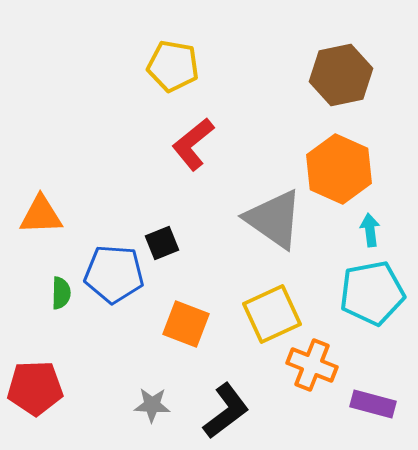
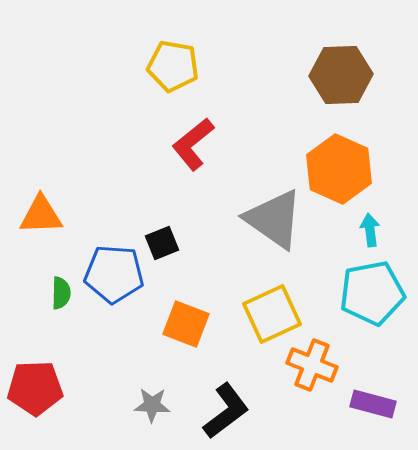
brown hexagon: rotated 10 degrees clockwise
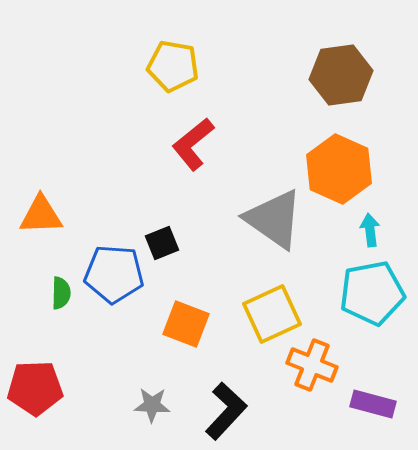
brown hexagon: rotated 6 degrees counterclockwise
black L-shape: rotated 10 degrees counterclockwise
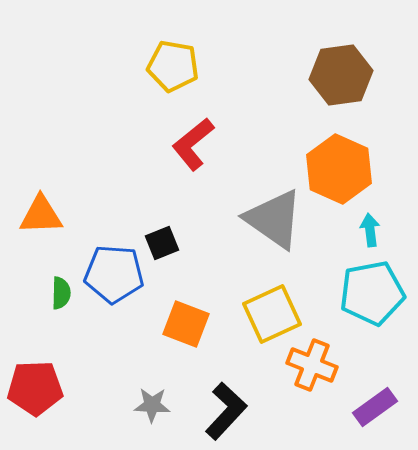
purple rectangle: moved 2 px right, 3 px down; rotated 51 degrees counterclockwise
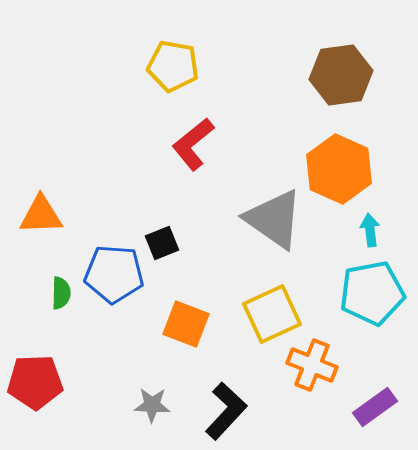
red pentagon: moved 6 px up
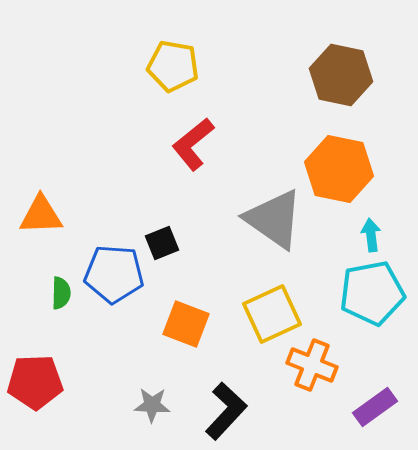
brown hexagon: rotated 20 degrees clockwise
orange hexagon: rotated 12 degrees counterclockwise
cyan arrow: moved 1 px right, 5 px down
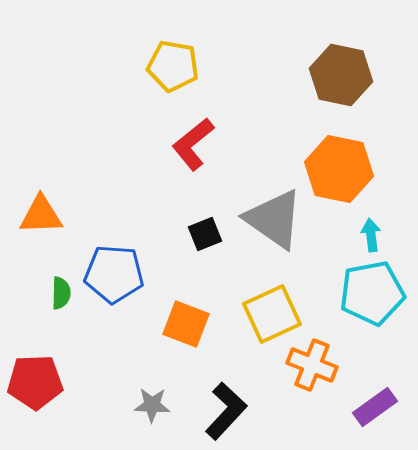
black square: moved 43 px right, 9 px up
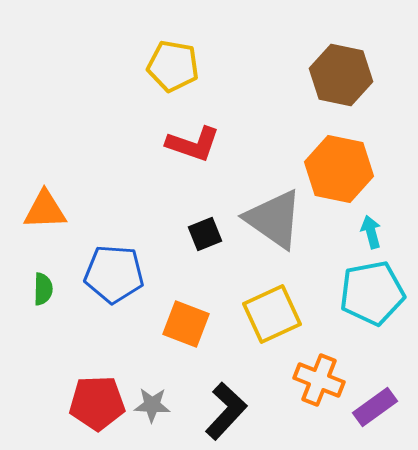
red L-shape: rotated 122 degrees counterclockwise
orange triangle: moved 4 px right, 5 px up
cyan arrow: moved 3 px up; rotated 8 degrees counterclockwise
green semicircle: moved 18 px left, 4 px up
orange cross: moved 7 px right, 15 px down
red pentagon: moved 62 px right, 21 px down
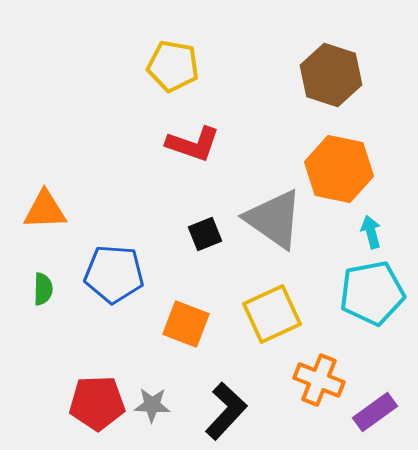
brown hexagon: moved 10 px left; rotated 6 degrees clockwise
purple rectangle: moved 5 px down
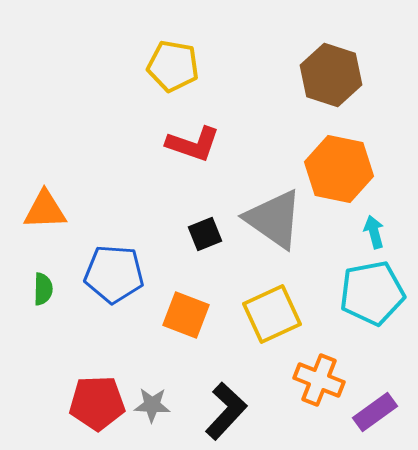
cyan arrow: moved 3 px right
orange square: moved 9 px up
